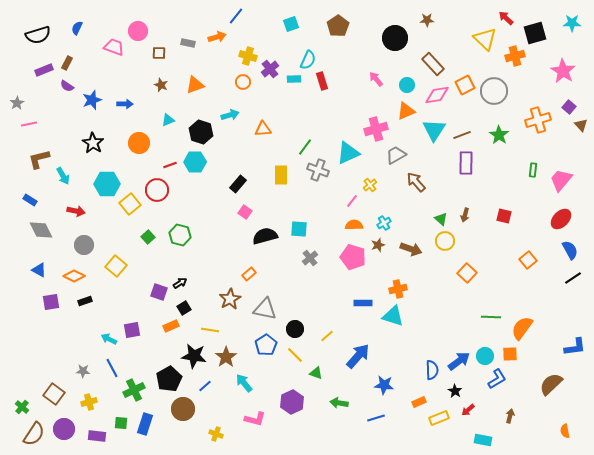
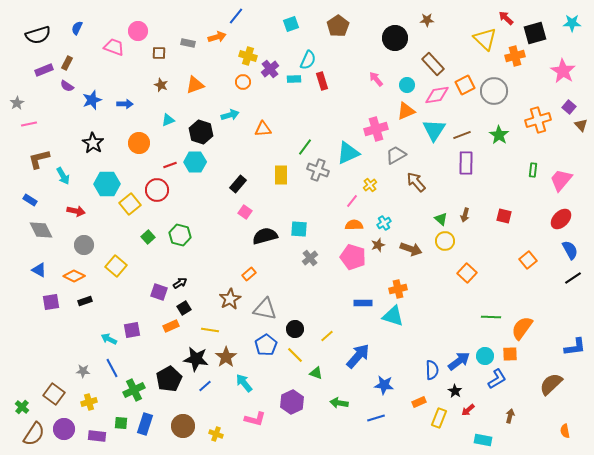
black star at (194, 356): moved 2 px right, 3 px down
brown circle at (183, 409): moved 17 px down
yellow rectangle at (439, 418): rotated 48 degrees counterclockwise
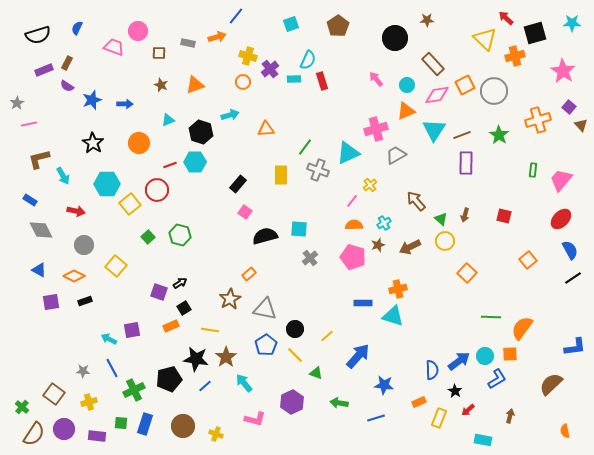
orange triangle at (263, 129): moved 3 px right
brown arrow at (416, 182): moved 19 px down
brown arrow at (411, 249): moved 1 px left, 2 px up; rotated 135 degrees clockwise
black pentagon at (169, 379): rotated 15 degrees clockwise
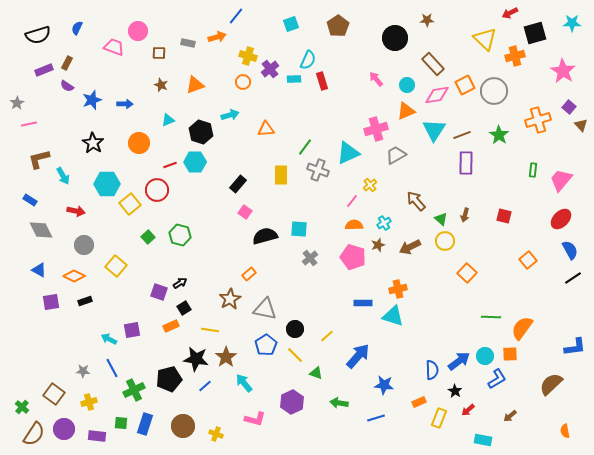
red arrow at (506, 18): moved 4 px right, 5 px up; rotated 70 degrees counterclockwise
brown arrow at (510, 416): rotated 144 degrees counterclockwise
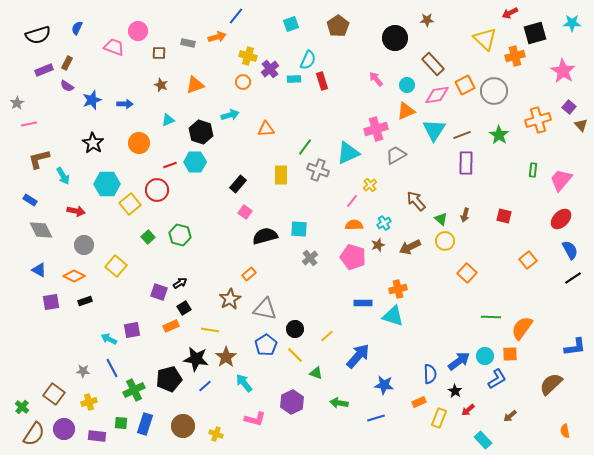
blue semicircle at (432, 370): moved 2 px left, 4 px down
cyan rectangle at (483, 440): rotated 36 degrees clockwise
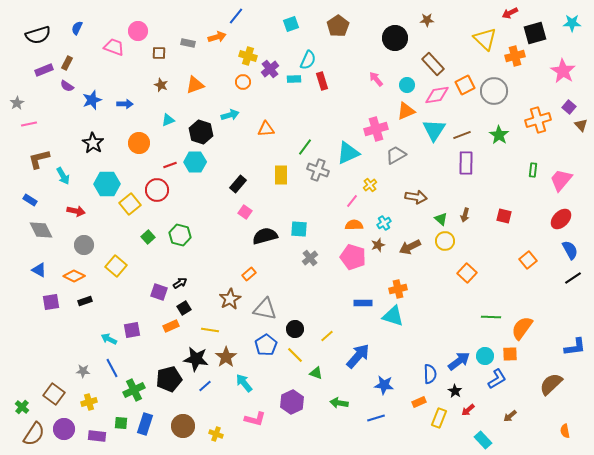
brown arrow at (416, 201): moved 4 px up; rotated 140 degrees clockwise
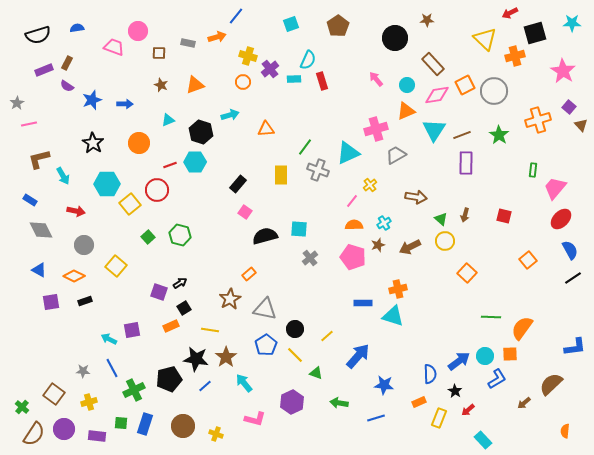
blue semicircle at (77, 28): rotated 56 degrees clockwise
pink trapezoid at (561, 180): moved 6 px left, 8 px down
brown arrow at (510, 416): moved 14 px right, 13 px up
orange semicircle at (565, 431): rotated 16 degrees clockwise
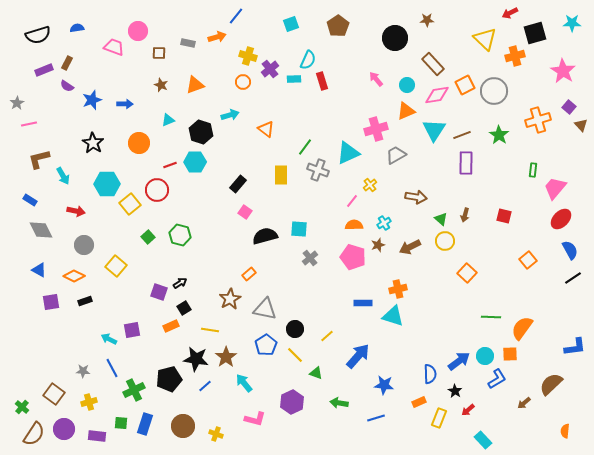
orange triangle at (266, 129): rotated 42 degrees clockwise
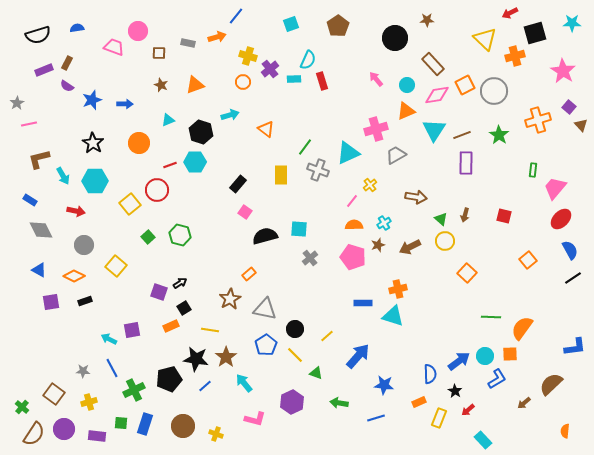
cyan hexagon at (107, 184): moved 12 px left, 3 px up
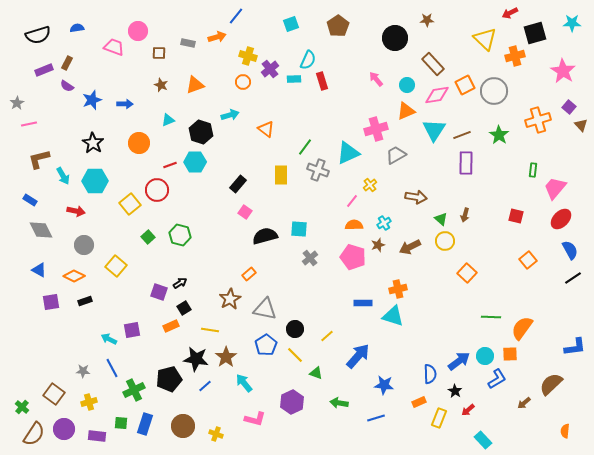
red square at (504, 216): moved 12 px right
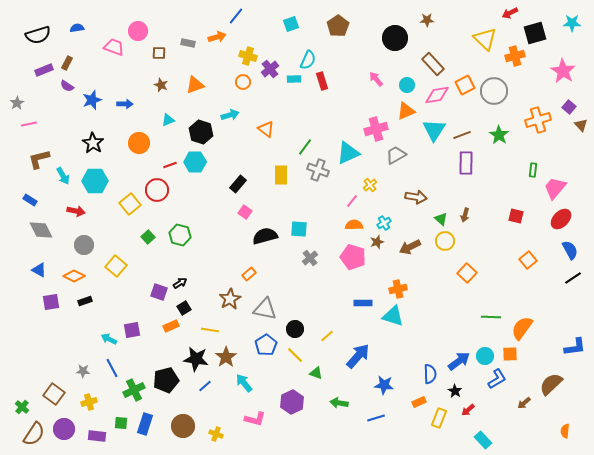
brown star at (378, 245): moved 1 px left, 3 px up
black pentagon at (169, 379): moved 3 px left, 1 px down
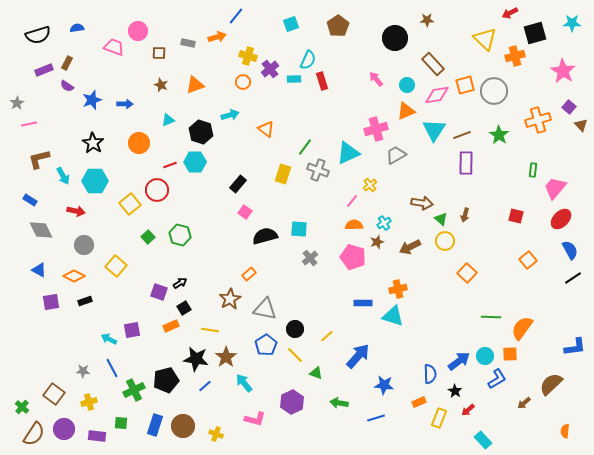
orange square at (465, 85): rotated 12 degrees clockwise
yellow rectangle at (281, 175): moved 2 px right, 1 px up; rotated 18 degrees clockwise
brown arrow at (416, 197): moved 6 px right, 6 px down
blue rectangle at (145, 424): moved 10 px right, 1 px down
